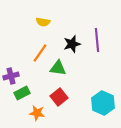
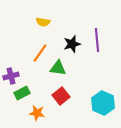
red square: moved 2 px right, 1 px up
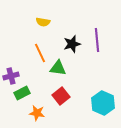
orange line: rotated 60 degrees counterclockwise
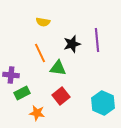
purple cross: moved 1 px up; rotated 21 degrees clockwise
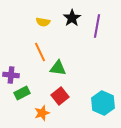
purple line: moved 14 px up; rotated 15 degrees clockwise
black star: moved 26 px up; rotated 18 degrees counterclockwise
orange line: moved 1 px up
red square: moved 1 px left
orange star: moved 5 px right; rotated 28 degrees counterclockwise
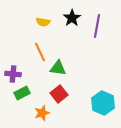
purple cross: moved 2 px right, 1 px up
red square: moved 1 px left, 2 px up
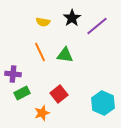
purple line: rotated 40 degrees clockwise
green triangle: moved 7 px right, 13 px up
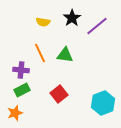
orange line: moved 1 px down
purple cross: moved 8 px right, 4 px up
green rectangle: moved 3 px up
cyan hexagon: rotated 15 degrees clockwise
orange star: moved 27 px left
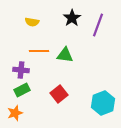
yellow semicircle: moved 11 px left
purple line: moved 1 px right, 1 px up; rotated 30 degrees counterclockwise
orange line: moved 1 px left, 2 px up; rotated 66 degrees counterclockwise
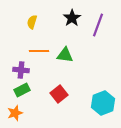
yellow semicircle: rotated 96 degrees clockwise
